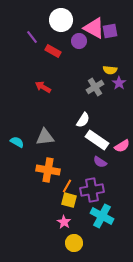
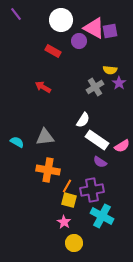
purple line: moved 16 px left, 23 px up
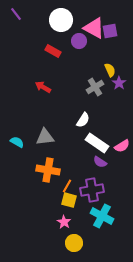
yellow semicircle: rotated 120 degrees counterclockwise
white rectangle: moved 3 px down
